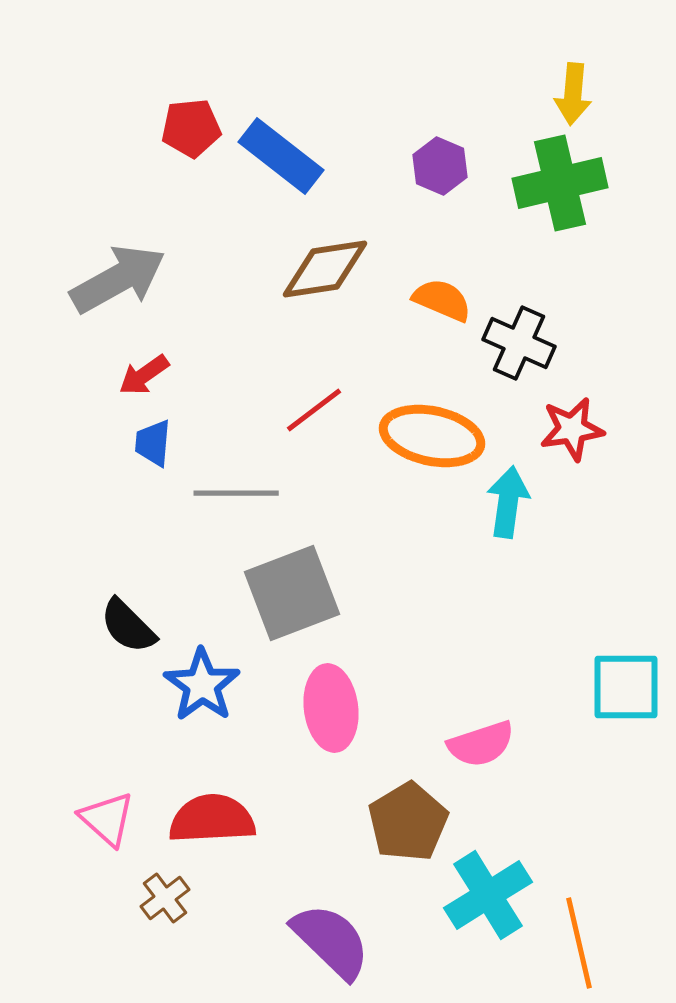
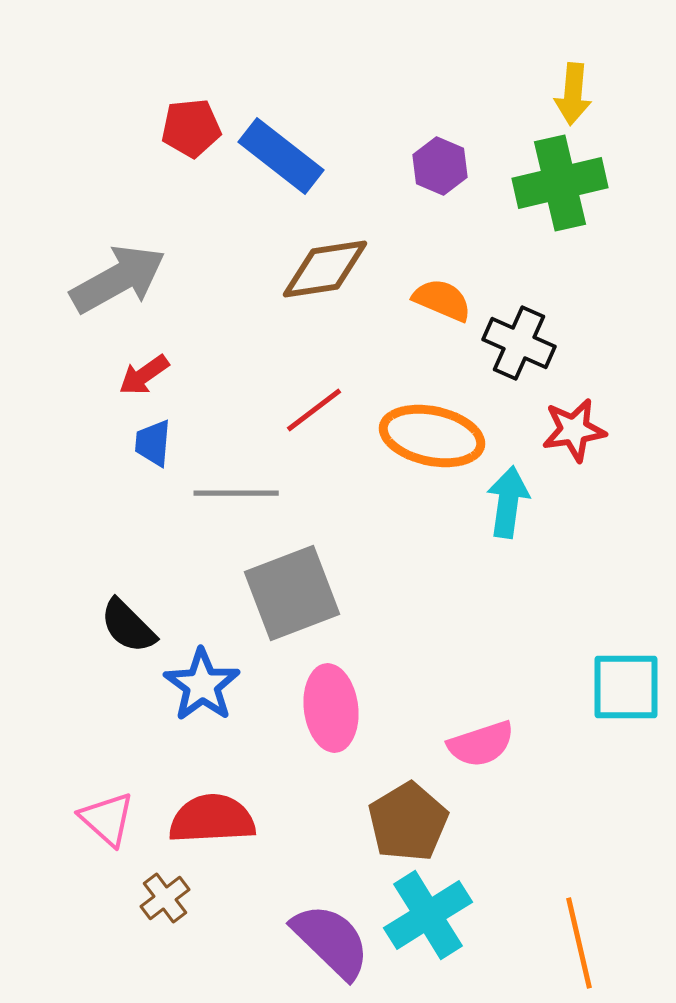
red star: moved 2 px right, 1 px down
cyan cross: moved 60 px left, 20 px down
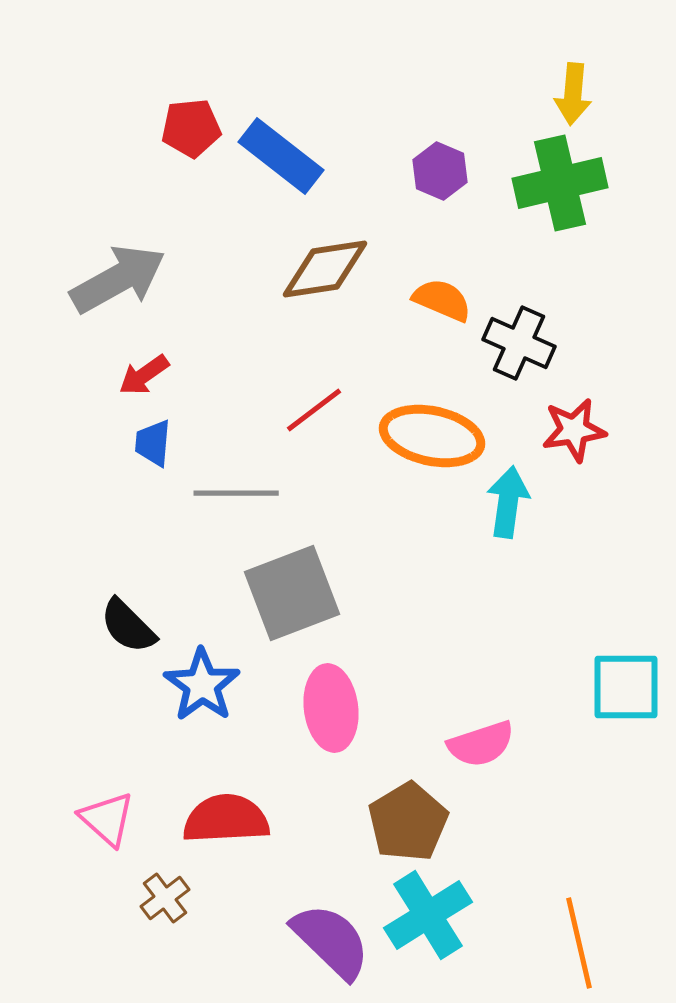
purple hexagon: moved 5 px down
red semicircle: moved 14 px right
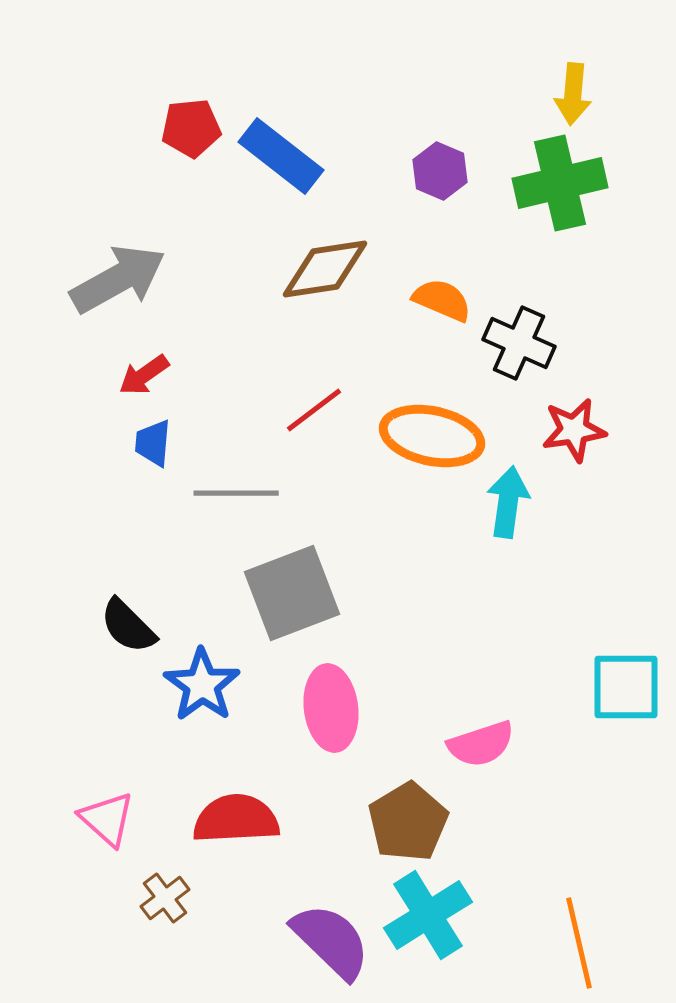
red semicircle: moved 10 px right
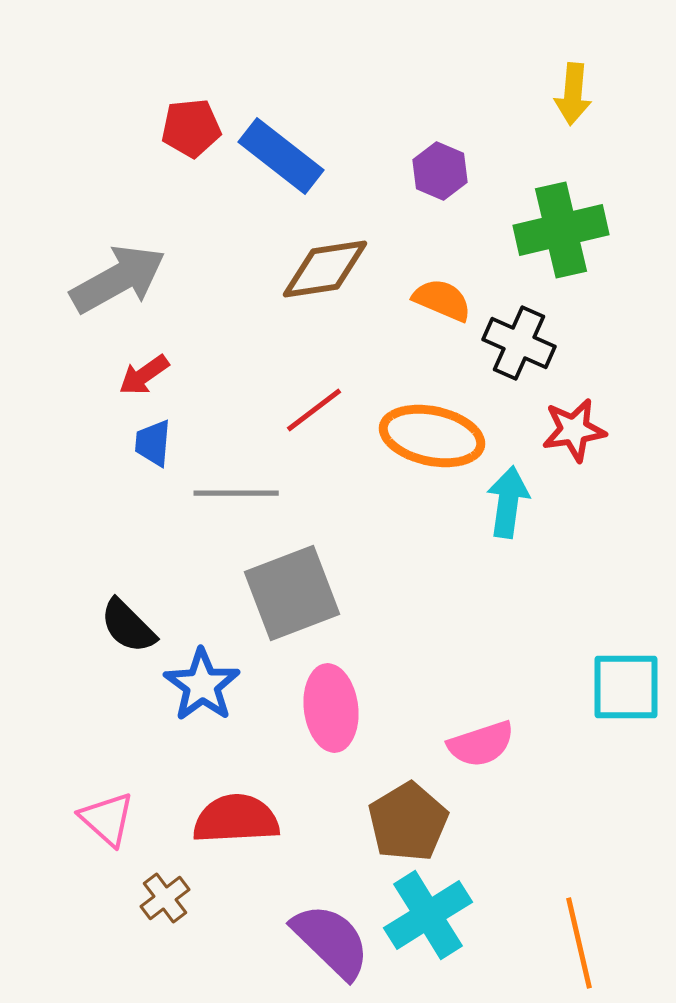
green cross: moved 1 px right, 47 px down
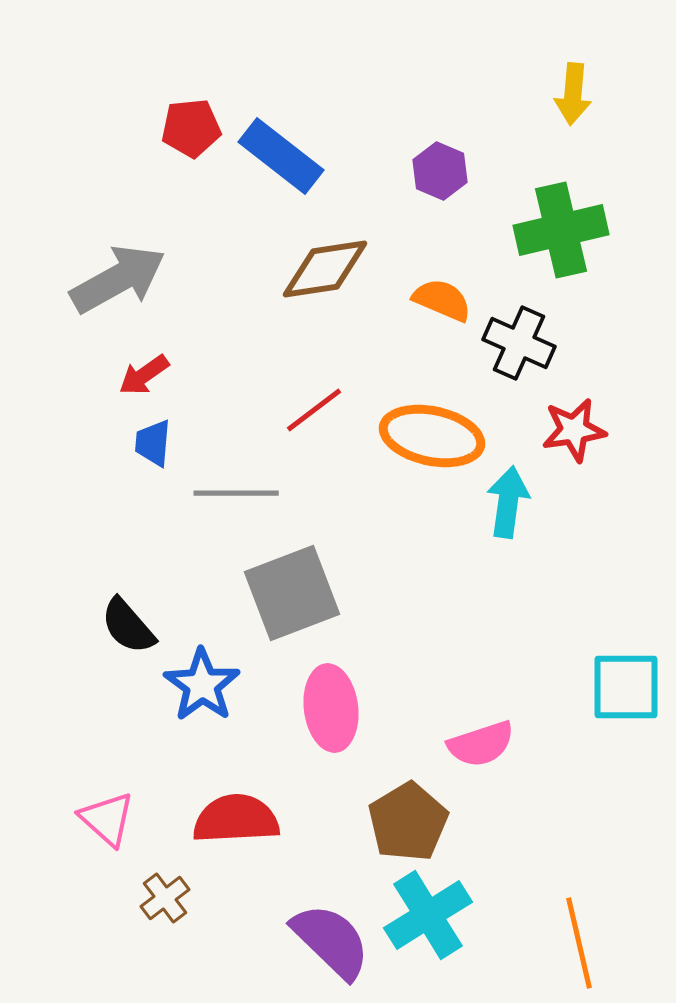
black semicircle: rotated 4 degrees clockwise
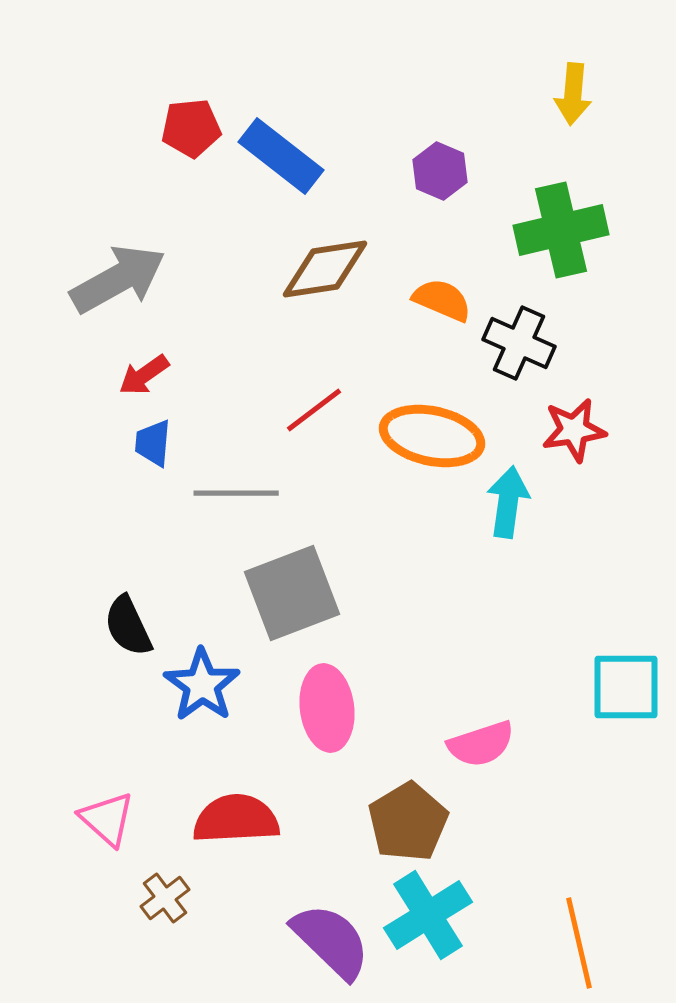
black semicircle: rotated 16 degrees clockwise
pink ellipse: moved 4 px left
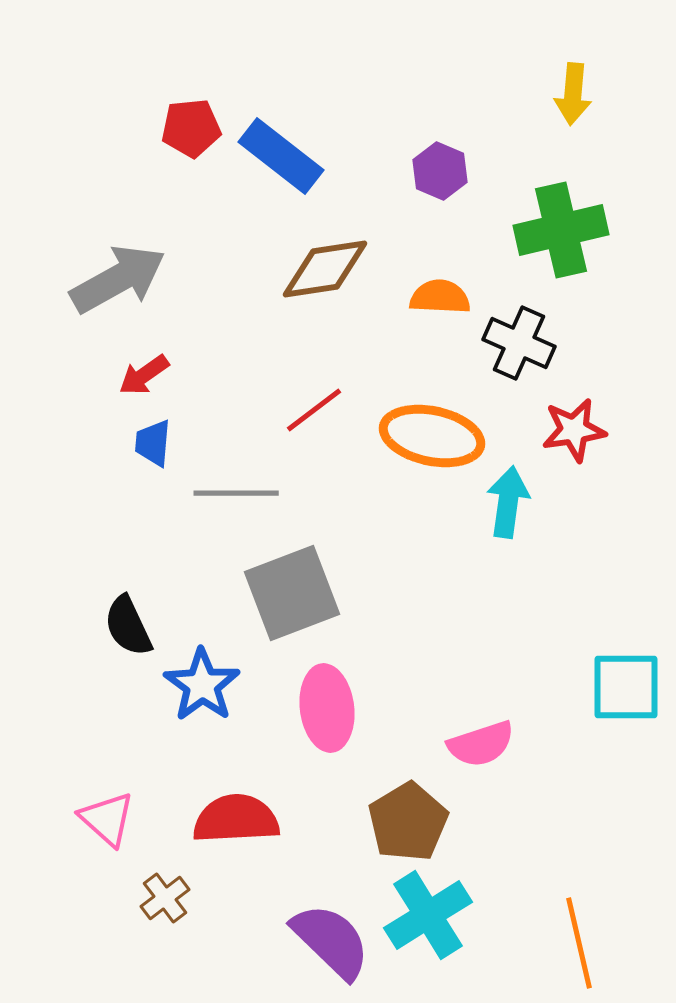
orange semicircle: moved 2 px left, 3 px up; rotated 20 degrees counterclockwise
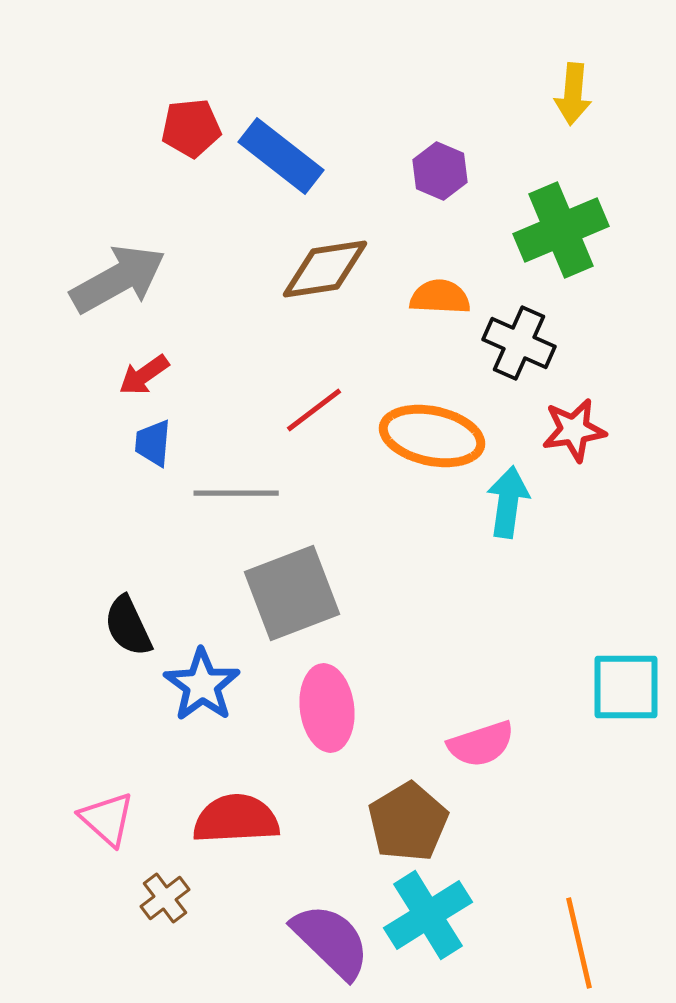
green cross: rotated 10 degrees counterclockwise
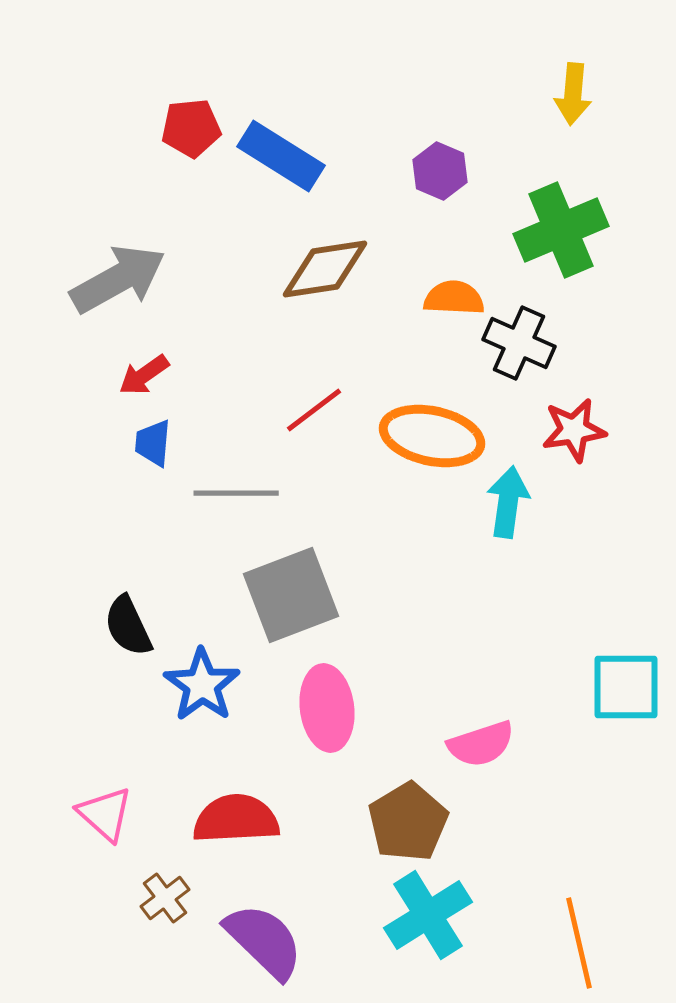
blue rectangle: rotated 6 degrees counterclockwise
orange semicircle: moved 14 px right, 1 px down
gray square: moved 1 px left, 2 px down
pink triangle: moved 2 px left, 5 px up
purple semicircle: moved 67 px left
